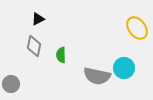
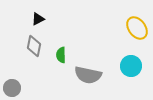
cyan circle: moved 7 px right, 2 px up
gray semicircle: moved 9 px left, 1 px up
gray circle: moved 1 px right, 4 px down
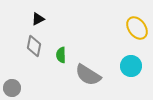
gray semicircle: rotated 20 degrees clockwise
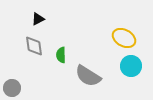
yellow ellipse: moved 13 px left, 10 px down; rotated 25 degrees counterclockwise
gray diamond: rotated 20 degrees counterclockwise
gray semicircle: moved 1 px down
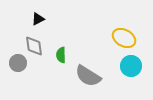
gray circle: moved 6 px right, 25 px up
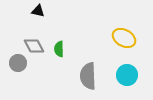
black triangle: moved 8 px up; rotated 40 degrees clockwise
gray diamond: rotated 20 degrees counterclockwise
green semicircle: moved 2 px left, 6 px up
cyan circle: moved 4 px left, 9 px down
gray semicircle: rotated 56 degrees clockwise
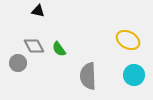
yellow ellipse: moved 4 px right, 2 px down
green semicircle: rotated 35 degrees counterclockwise
cyan circle: moved 7 px right
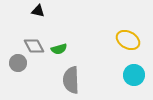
green semicircle: rotated 70 degrees counterclockwise
gray semicircle: moved 17 px left, 4 px down
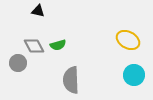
green semicircle: moved 1 px left, 4 px up
